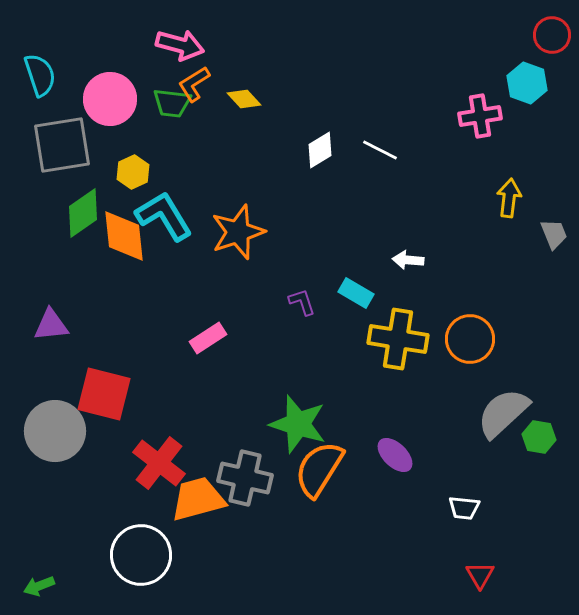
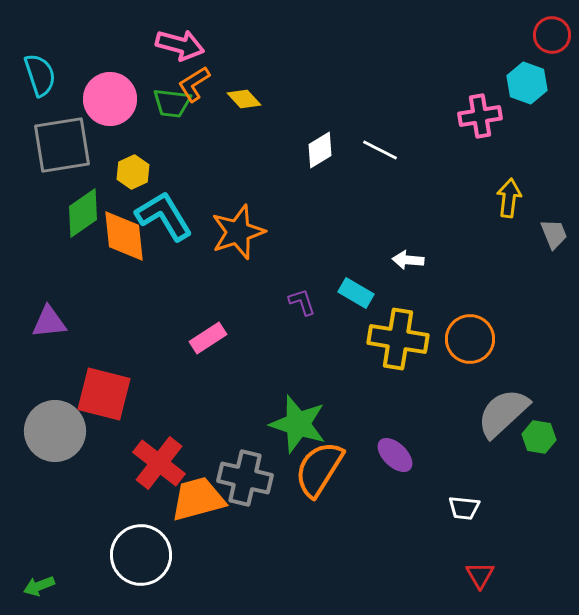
purple triangle: moved 2 px left, 3 px up
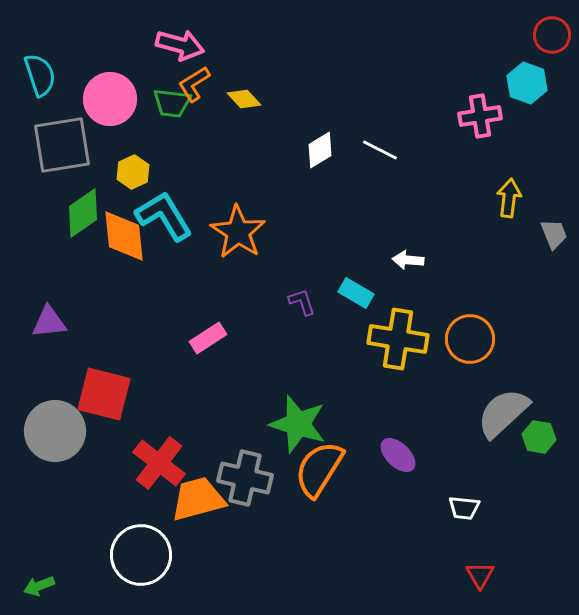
orange star: rotated 20 degrees counterclockwise
purple ellipse: moved 3 px right
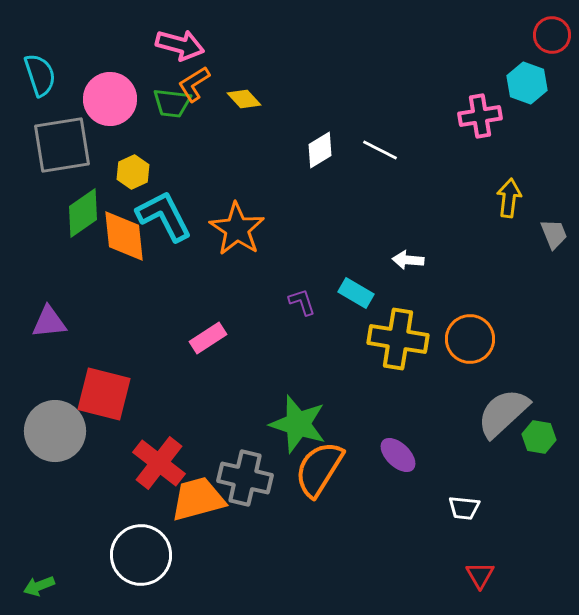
cyan L-shape: rotated 4 degrees clockwise
orange star: moved 1 px left, 3 px up
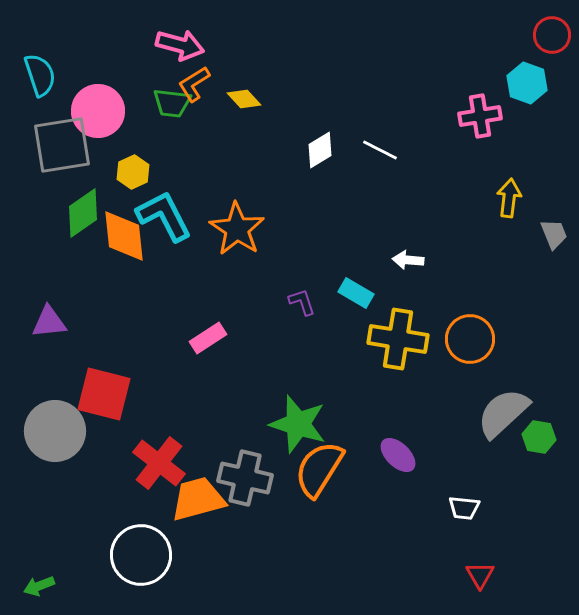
pink circle: moved 12 px left, 12 px down
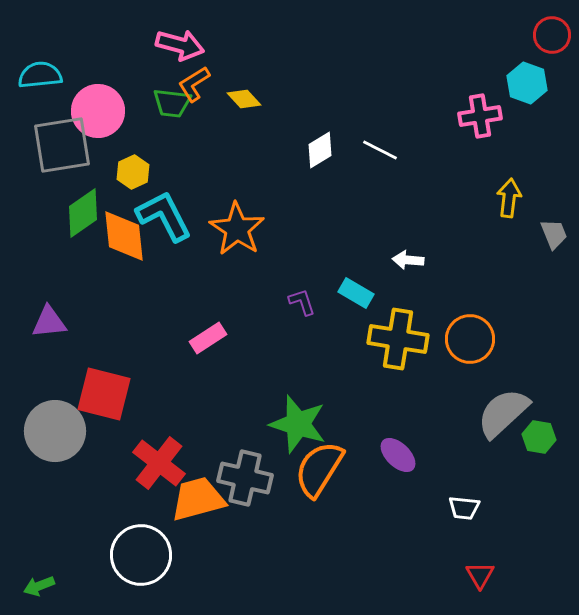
cyan semicircle: rotated 78 degrees counterclockwise
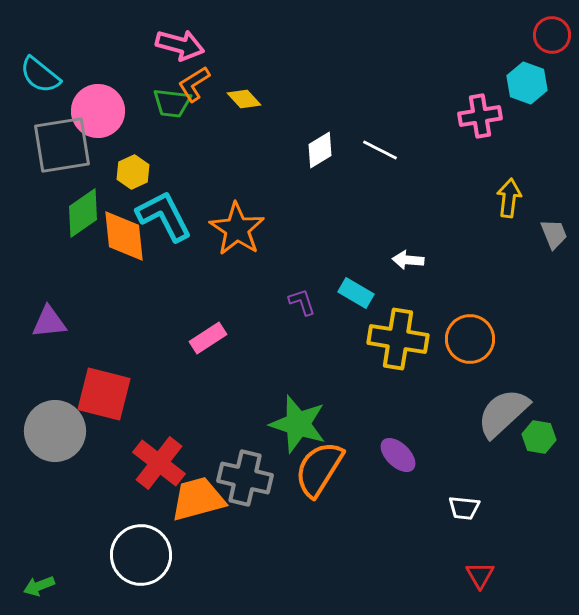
cyan semicircle: rotated 135 degrees counterclockwise
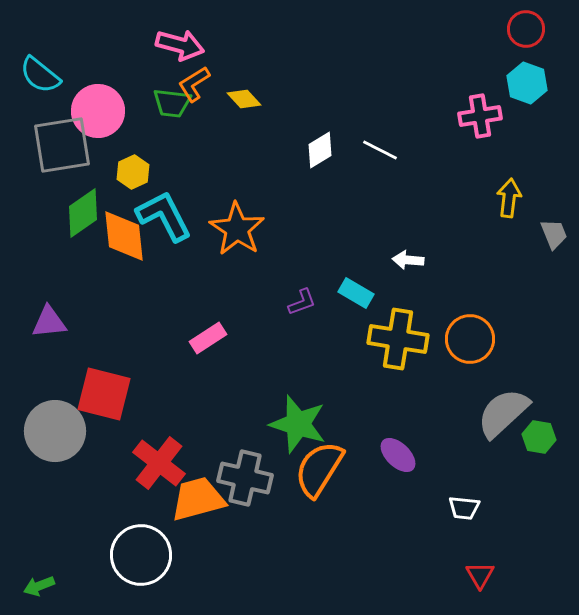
red circle: moved 26 px left, 6 px up
purple L-shape: rotated 88 degrees clockwise
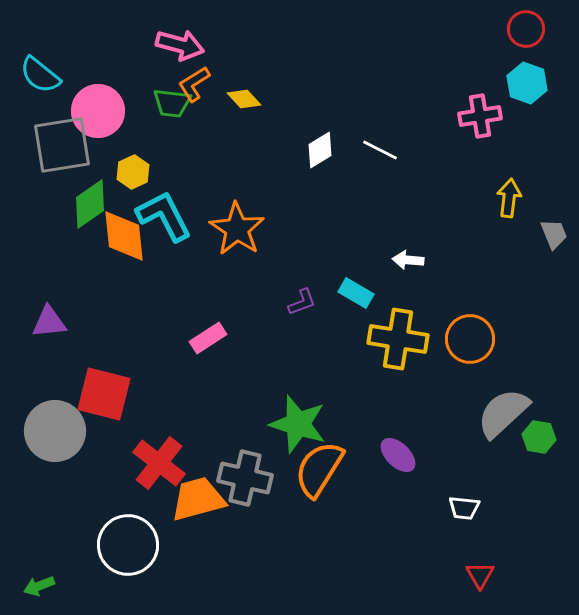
green diamond: moved 7 px right, 9 px up
white circle: moved 13 px left, 10 px up
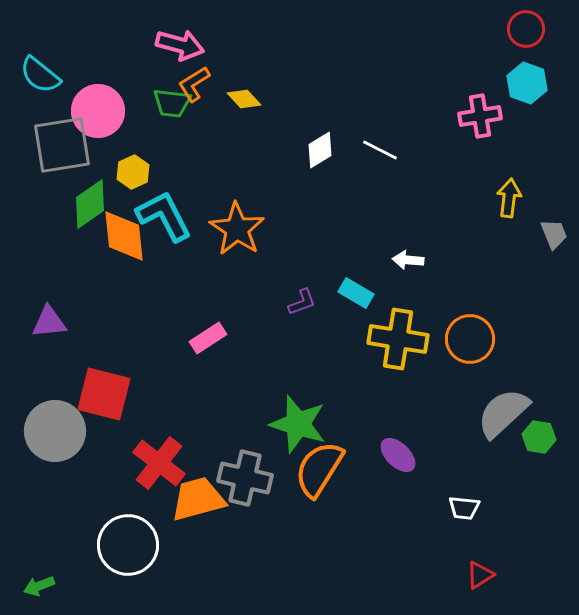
red triangle: rotated 28 degrees clockwise
